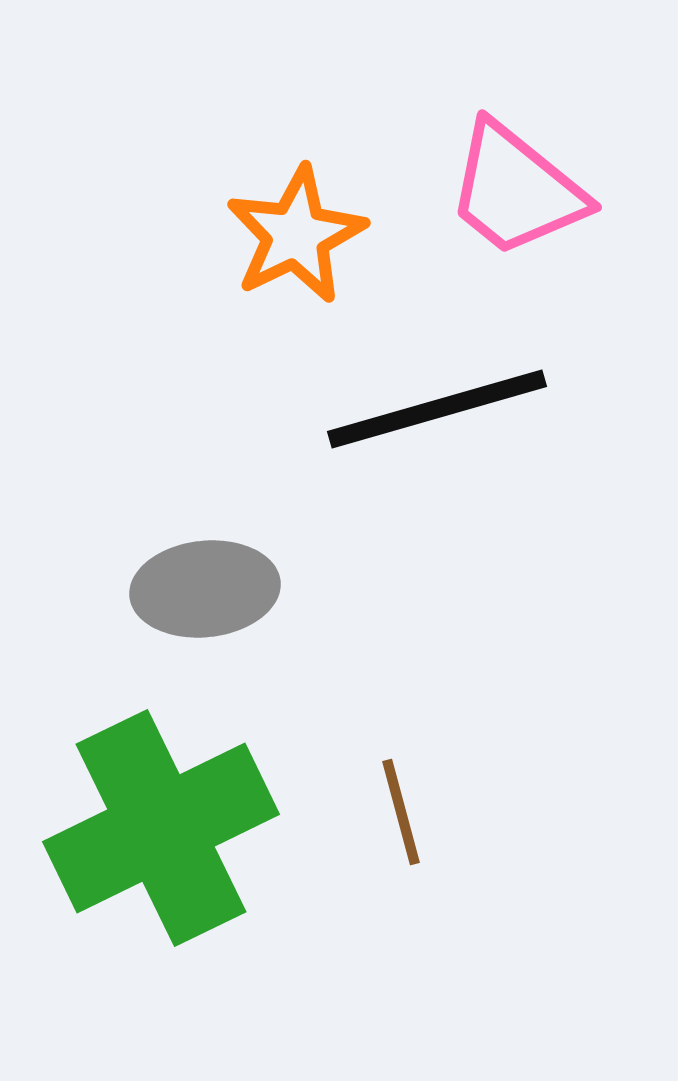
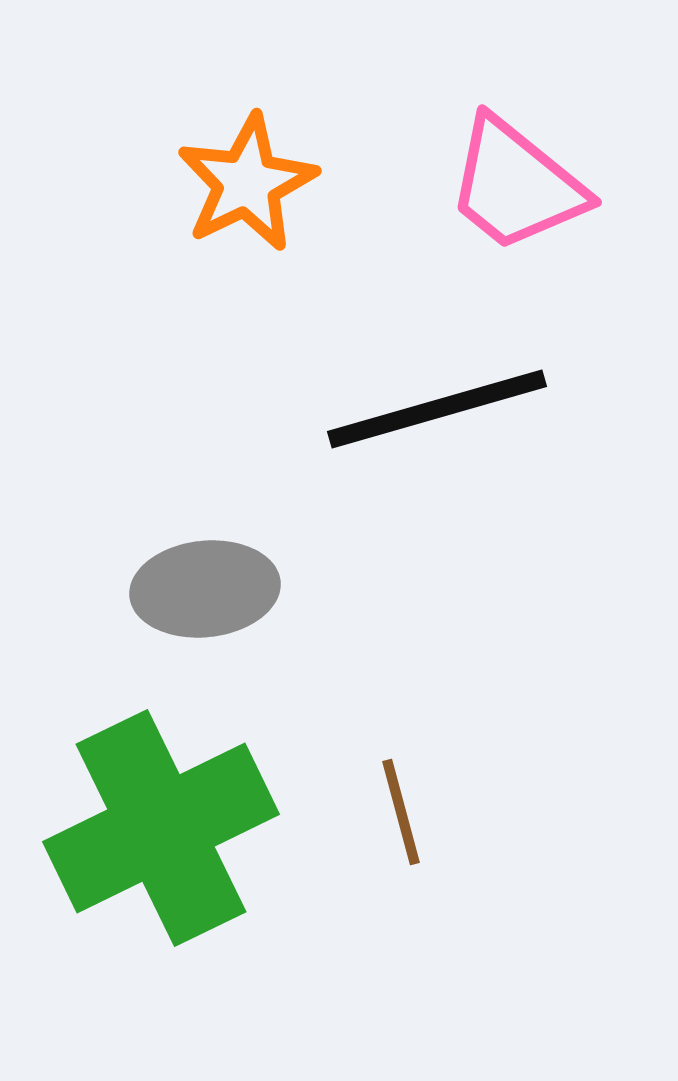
pink trapezoid: moved 5 px up
orange star: moved 49 px left, 52 px up
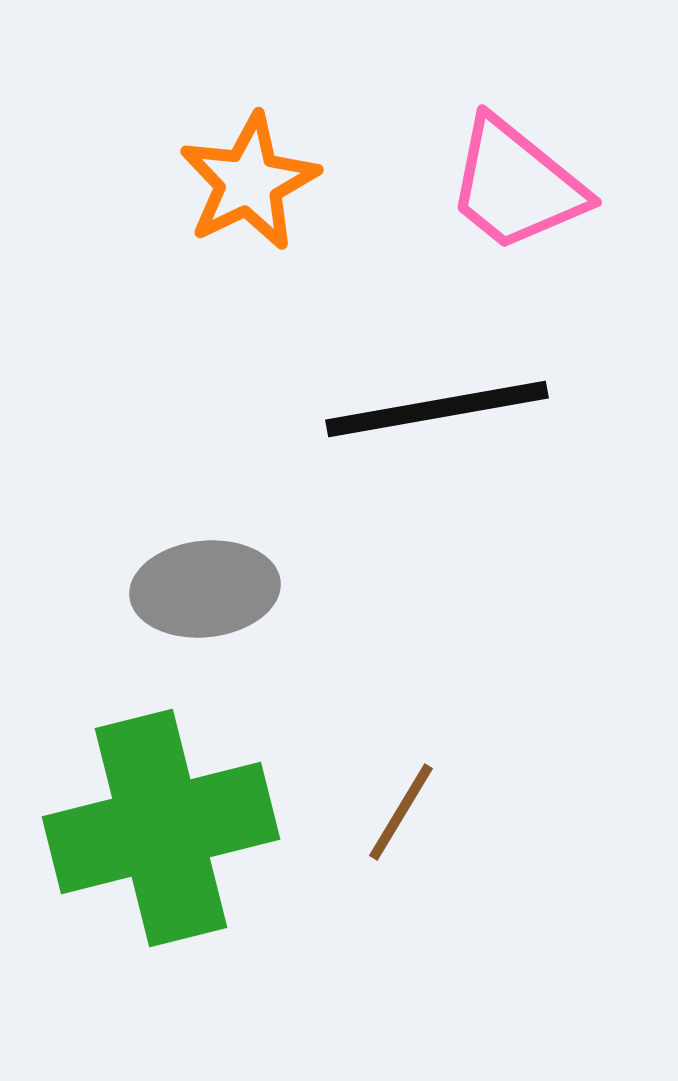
orange star: moved 2 px right, 1 px up
black line: rotated 6 degrees clockwise
brown line: rotated 46 degrees clockwise
green cross: rotated 12 degrees clockwise
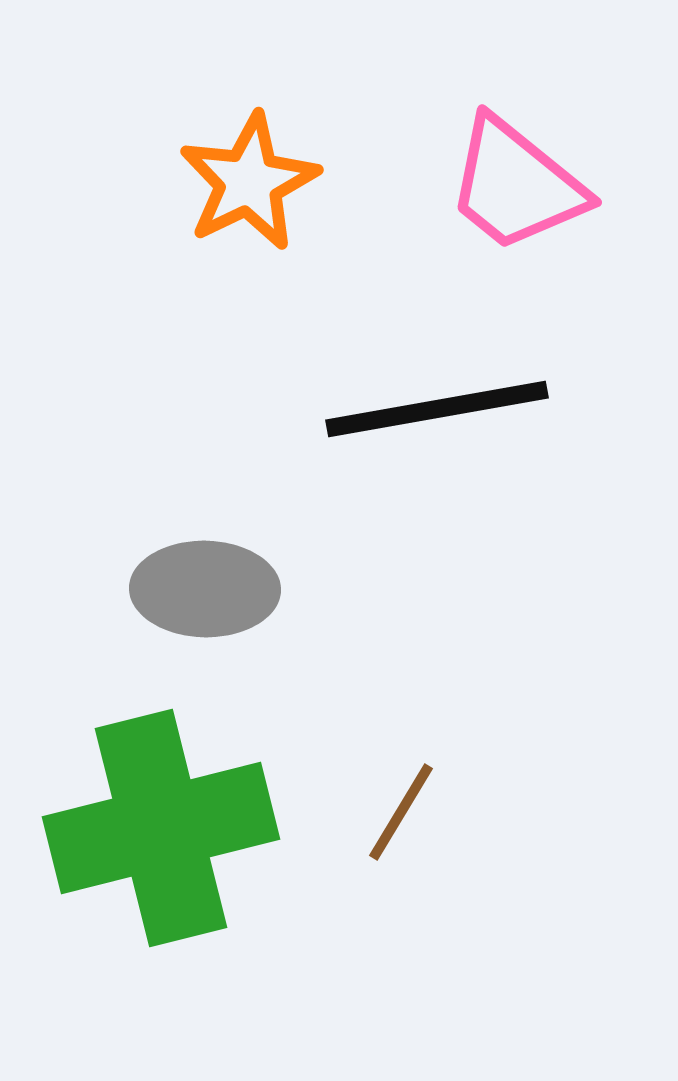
gray ellipse: rotated 7 degrees clockwise
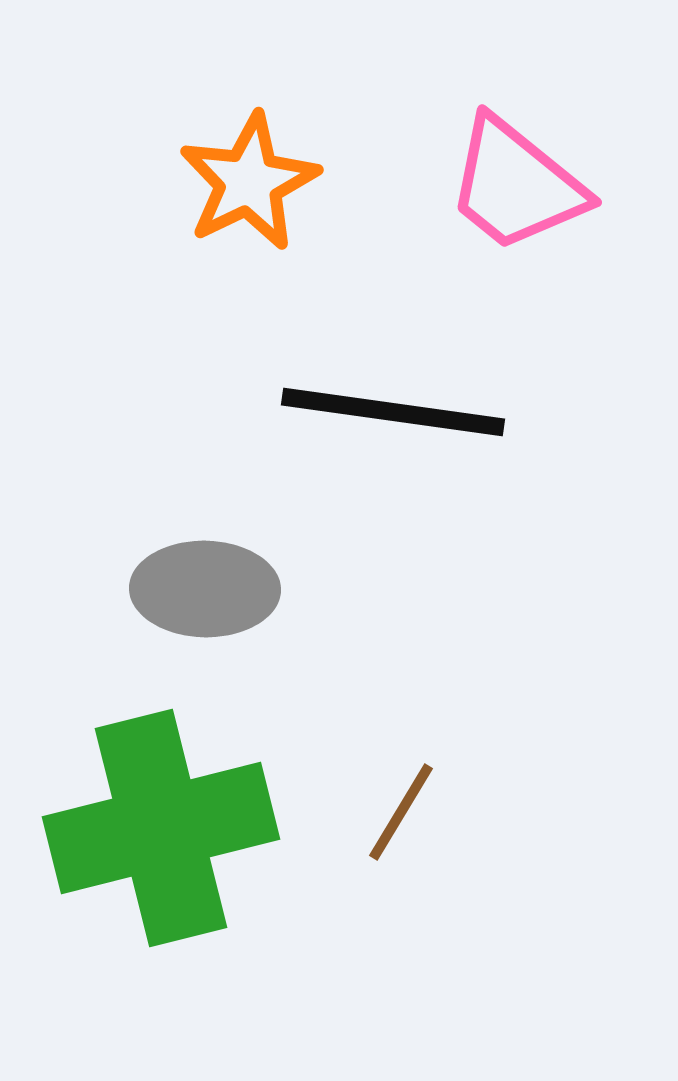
black line: moved 44 px left, 3 px down; rotated 18 degrees clockwise
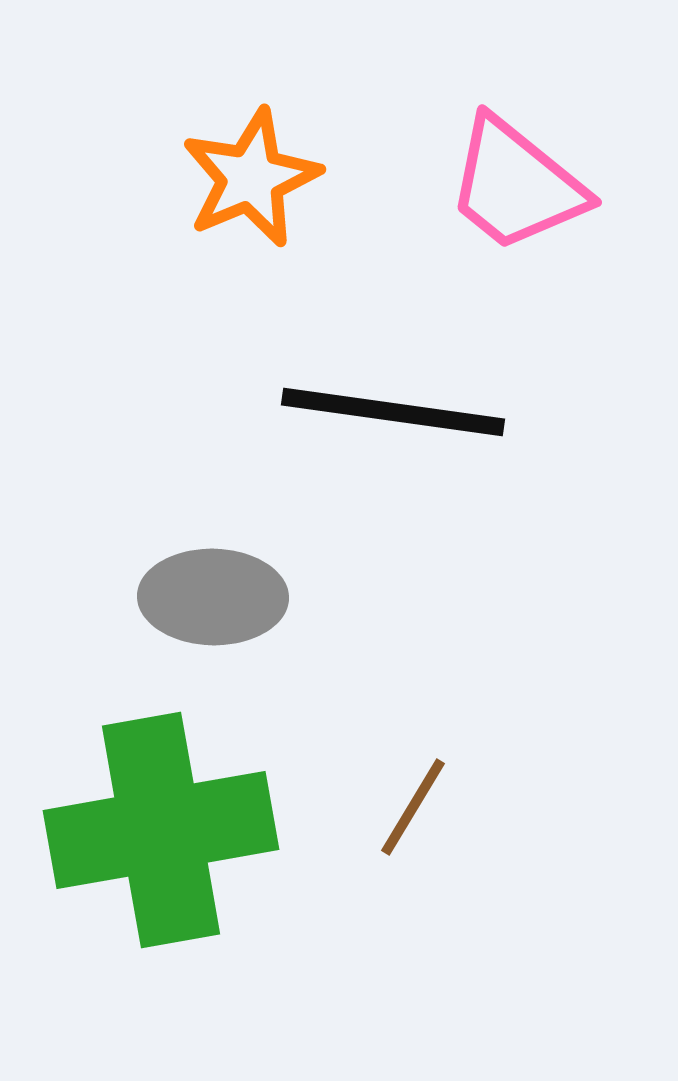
orange star: moved 2 px right, 4 px up; rotated 3 degrees clockwise
gray ellipse: moved 8 px right, 8 px down
brown line: moved 12 px right, 5 px up
green cross: moved 2 px down; rotated 4 degrees clockwise
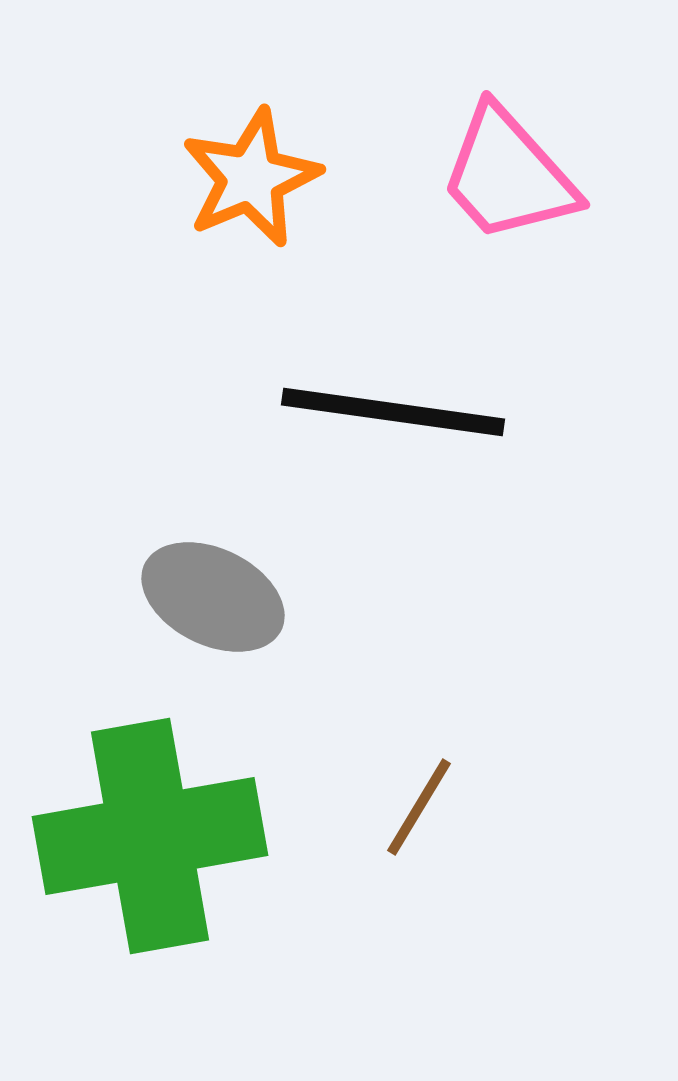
pink trapezoid: moved 8 px left, 10 px up; rotated 9 degrees clockwise
gray ellipse: rotated 25 degrees clockwise
brown line: moved 6 px right
green cross: moved 11 px left, 6 px down
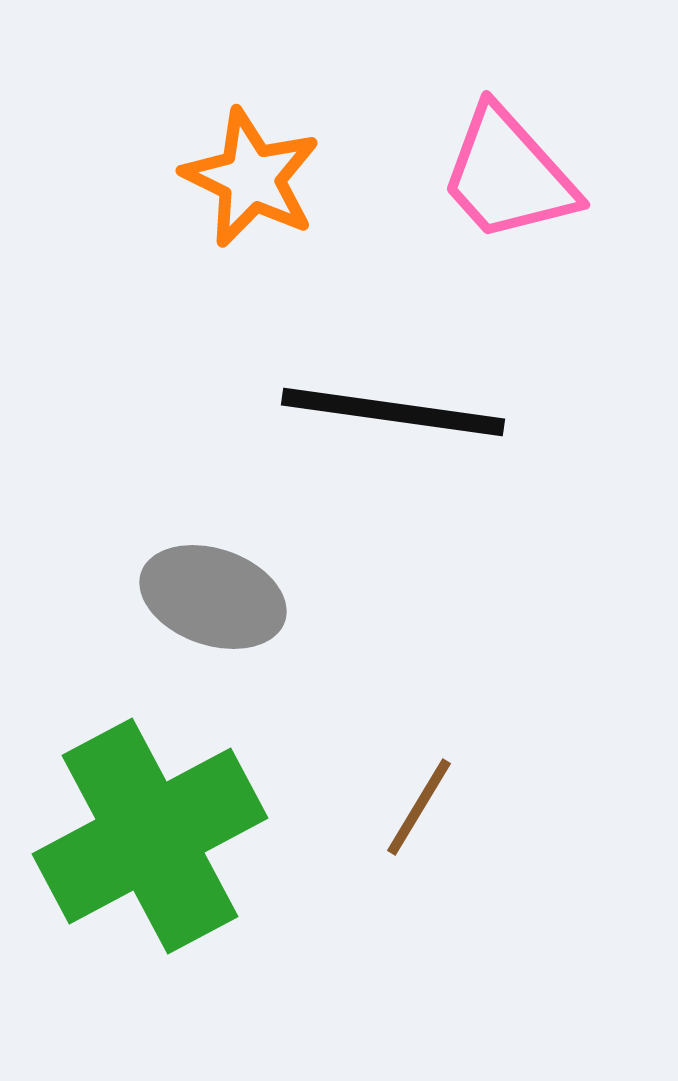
orange star: rotated 23 degrees counterclockwise
gray ellipse: rotated 7 degrees counterclockwise
green cross: rotated 18 degrees counterclockwise
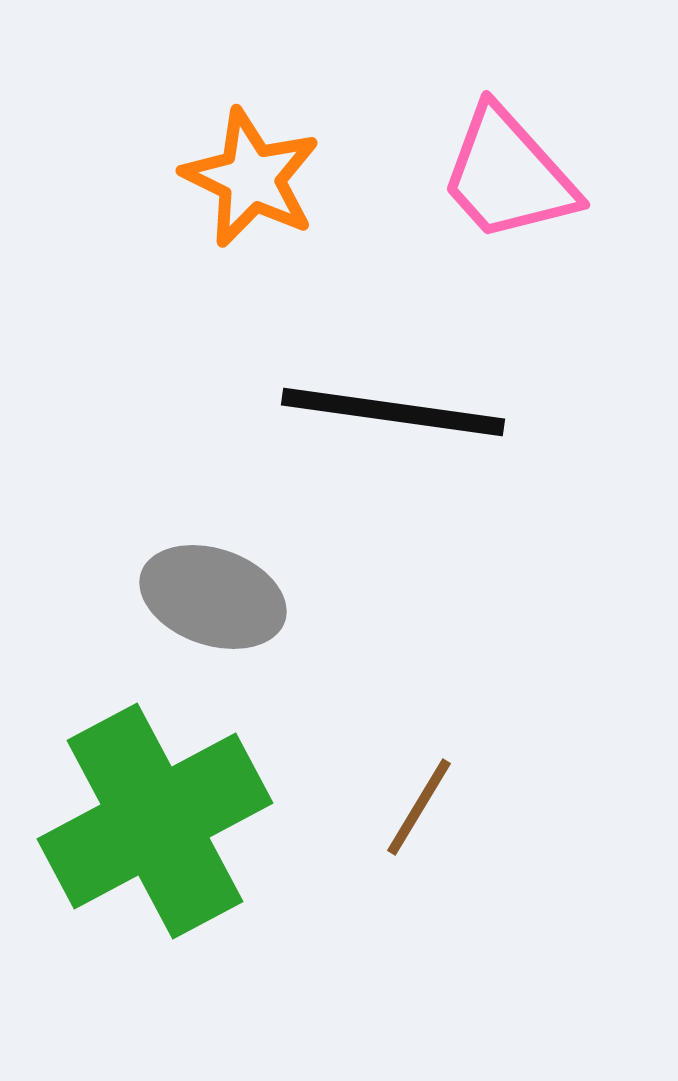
green cross: moved 5 px right, 15 px up
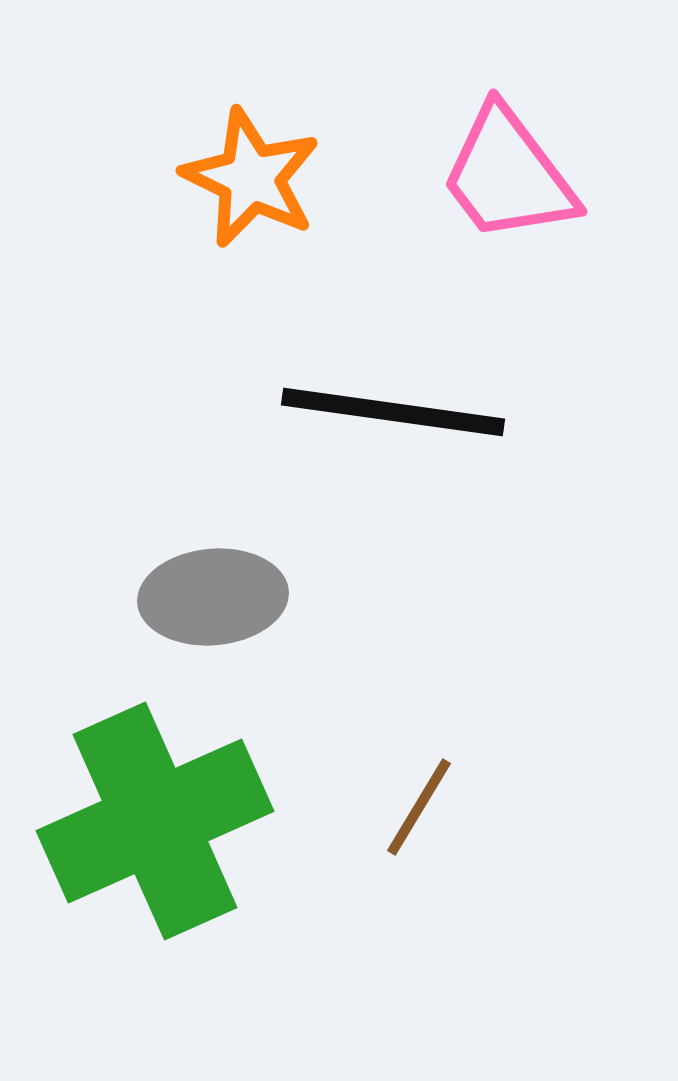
pink trapezoid: rotated 5 degrees clockwise
gray ellipse: rotated 24 degrees counterclockwise
green cross: rotated 4 degrees clockwise
